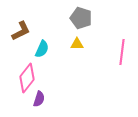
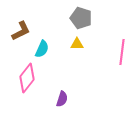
purple semicircle: moved 23 px right
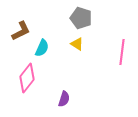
yellow triangle: rotated 32 degrees clockwise
cyan semicircle: moved 1 px up
purple semicircle: moved 2 px right
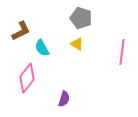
cyan semicircle: rotated 126 degrees clockwise
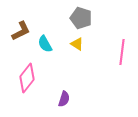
cyan semicircle: moved 3 px right, 4 px up
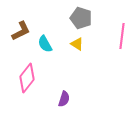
pink line: moved 16 px up
